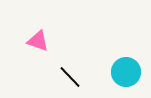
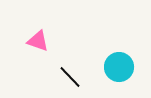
cyan circle: moved 7 px left, 5 px up
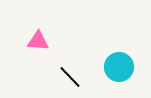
pink triangle: rotated 15 degrees counterclockwise
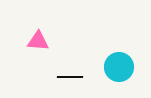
black line: rotated 45 degrees counterclockwise
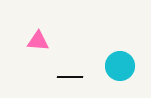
cyan circle: moved 1 px right, 1 px up
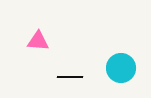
cyan circle: moved 1 px right, 2 px down
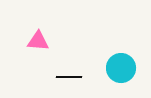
black line: moved 1 px left
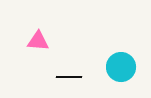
cyan circle: moved 1 px up
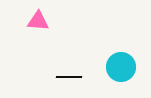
pink triangle: moved 20 px up
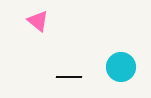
pink triangle: rotated 35 degrees clockwise
